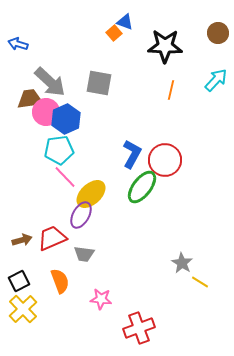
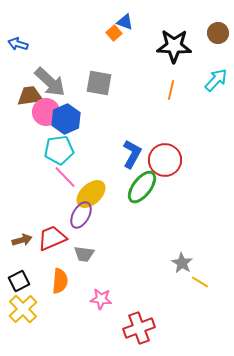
black star: moved 9 px right
brown trapezoid: moved 3 px up
orange semicircle: rotated 25 degrees clockwise
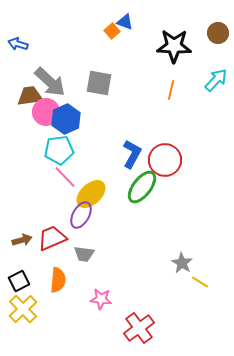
orange square: moved 2 px left, 2 px up
orange semicircle: moved 2 px left, 1 px up
red cross: rotated 16 degrees counterclockwise
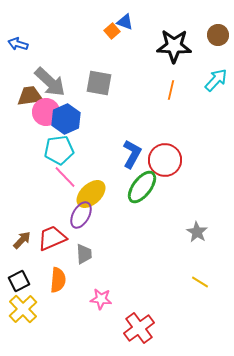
brown circle: moved 2 px down
brown arrow: rotated 30 degrees counterclockwise
gray trapezoid: rotated 100 degrees counterclockwise
gray star: moved 15 px right, 31 px up
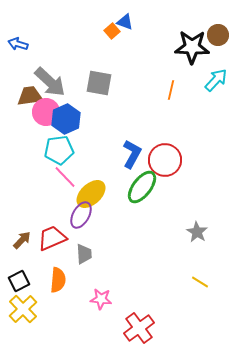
black star: moved 18 px right, 1 px down
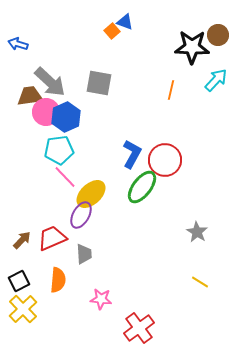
blue hexagon: moved 2 px up
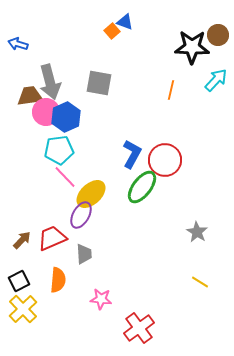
gray arrow: rotated 32 degrees clockwise
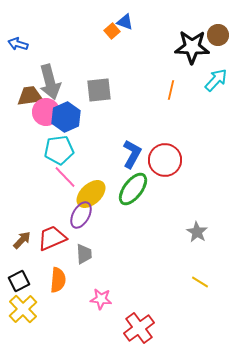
gray square: moved 7 px down; rotated 16 degrees counterclockwise
green ellipse: moved 9 px left, 2 px down
